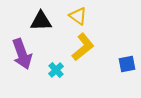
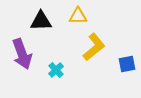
yellow triangle: rotated 36 degrees counterclockwise
yellow L-shape: moved 11 px right
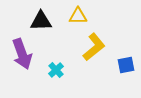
blue square: moved 1 px left, 1 px down
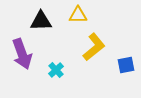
yellow triangle: moved 1 px up
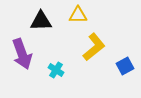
blue square: moved 1 px left, 1 px down; rotated 18 degrees counterclockwise
cyan cross: rotated 14 degrees counterclockwise
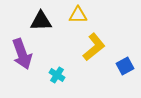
cyan cross: moved 1 px right, 5 px down
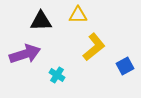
purple arrow: moved 3 px right; rotated 88 degrees counterclockwise
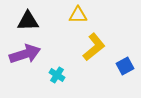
black triangle: moved 13 px left
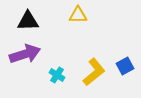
yellow L-shape: moved 25 px down
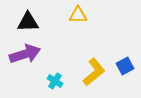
black triangle: moved 1 px down
cyan cross: moved 2 px left, 6 px down
